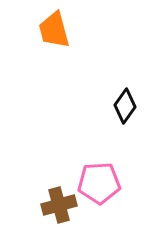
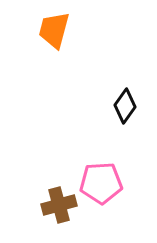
orange trapezoid: rotated 30 degrees clockwise
pink pentagon: moved 2 px right
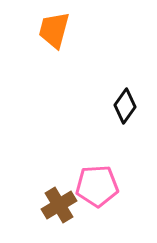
pink pentagon: moved 4 px left, 3 px down
brown cross: rotated 16 degrees counterclockwise
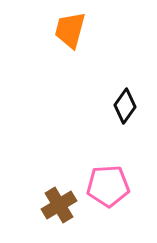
orange trapezoid: moved 16 px right
pink pentagon: moved 11 px right
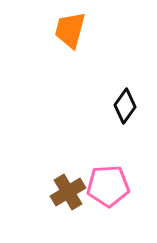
brown cross: moved 9 px right, 13 px up
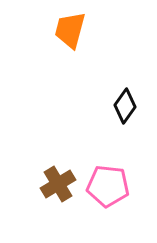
pink pentagon: rotated 9 degrees clockwise
brown cross: moved 10 px left, 8 px up
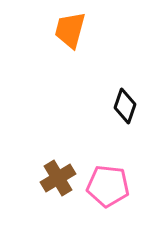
black diamond: rotated 16 degrees counterclockwise
brown cross: moved 6 px up
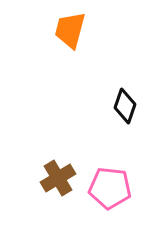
pink pentagon: moved 2 px right, 2 px down
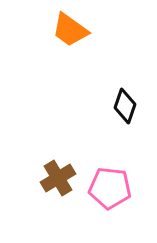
orange trapezoid: rotated 69 degrees counterclockwise
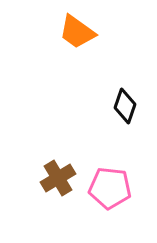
orange trapezoid: moved 7 px right, 2 px down
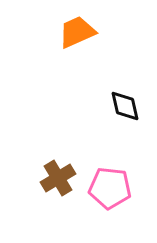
orange trapezoid: rotated 120 degrees clockwise
black diamond: rotated 32 degrees counterclockwise
